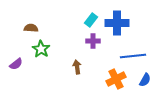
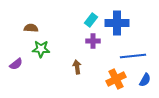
green star: rotated 30 degrees counterclockwise
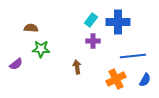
blue cross: moved 1 px right, 1 px up
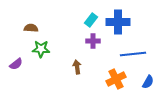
blue line: moved 2 px up
blue semicircle: moved 3 px right, 2 px down
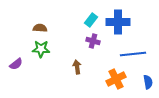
brown semicircle: moved 9 px right
purple cross: rotated 16 degrees clockwise
blue semicircle: rotated 40 degrees counterclockwise
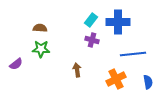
purple cross: moved 1 px left, 1 px up
brown arrow: moved 3 px down
